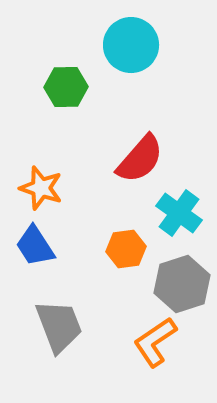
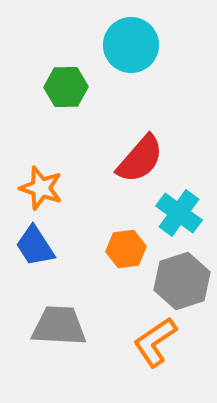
gray hexagon: moved 3 px up
gray trapezoid: rotated 66 degrees counterclockwise
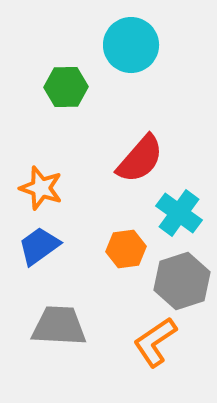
blue trapezoid: moved 4 px right; rotated 87 degrees clockwise
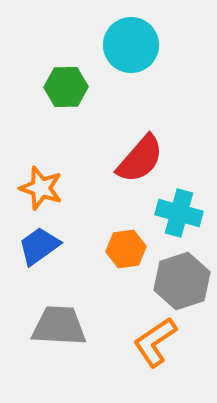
cyan cross: rotated 21 degrees counterclockwise
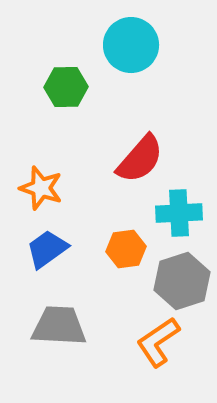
cyan cross: rotated 18 degrees counterclockwise
blue trapezoid: moved 8 px right, 3 px down
orange L-shape: moved 3 px right
